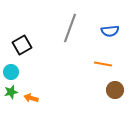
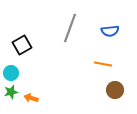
cyan circle: moved 1 px down
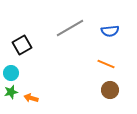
gray line: rotated 40 degrees clockwise
orange line: moved 3 px right; rotated 12 degrees clockwise
brown circle: moved 5 px left
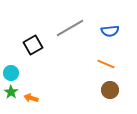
black square: moved 11 px right
green star: rotated 24 degrees counterclockwise
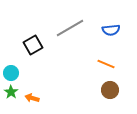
blue semicircle: moved 1 px right, 1 px up
orange arrow: moved 1 px right
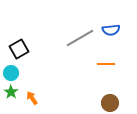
gray line: moved 10 px right, 10 px down
black square: moved 14 px left, 4 px down
orange line: rotated 24 degrees counterclockwise
brown circle: moved 13 px down
orange arrow: rotated 40 degrees clockwise
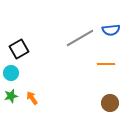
green star: moved 4 px down; rotated 24 degrees clockwise
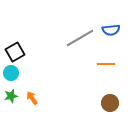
black square: moved 4 px left, 3 px down
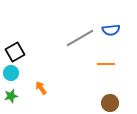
orange arrow: moved 9 px right, 10 px up
